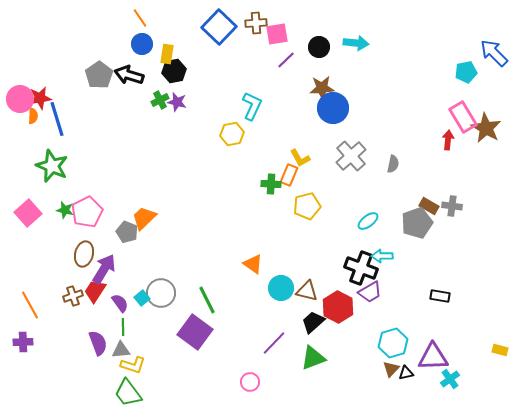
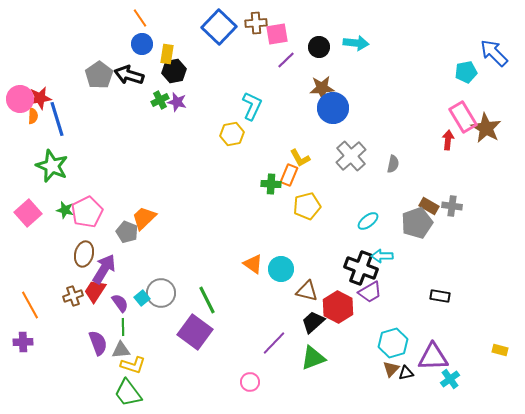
cyan circle at (281, 288): moved 19 px up
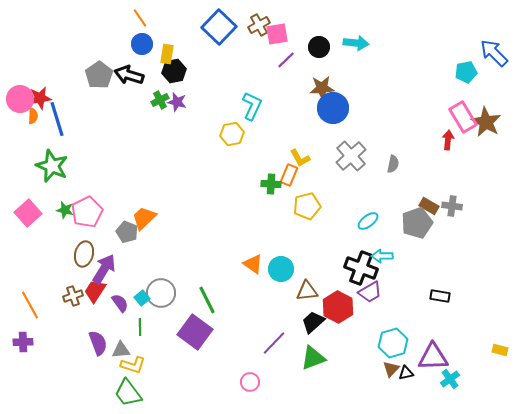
brown cross at (256, 23): moved 3 px right, 2 px down; rotated 25 degrees counterclockwise
brown star at (486, 128): moved 6 px up
brown triangle at (307, 291): rotated 20 degrees counterclockwise
green line at (123, 327): moved 17 px right
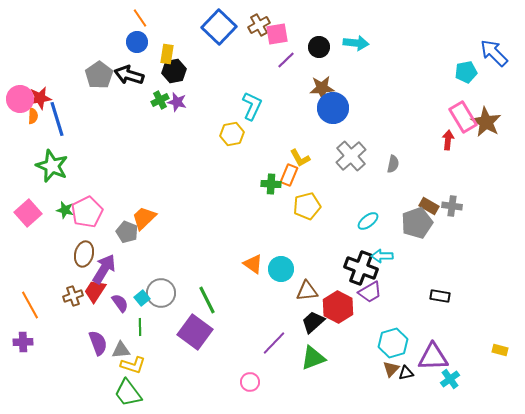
blue circle at (142, 44): moved 5 px left, 2 px up
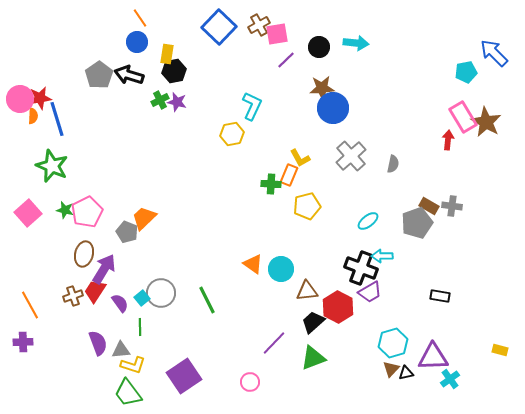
purple square at (195, 332): moved 11 px left, 44 px down; rotated 20 degrees clockwise
